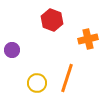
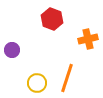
red hexagon: moved 1 px up
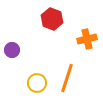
orange cross: moved 1 px left
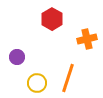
red hexagon: rotated 10 degrees clockwise
purple circle: moved 5 px right, 7 px down
orange line: moved 1 px right
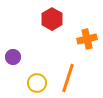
purple circle: moved 4 px left
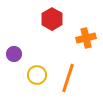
orange cross: moved 1 px left, 1 px up
purple circle: moved 1 px right, 3 px up
yellow circle: moved 8 px up
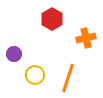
yellow circle: moved 2 px left
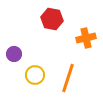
red hexagon: rotated 20 degrees counterclockwise
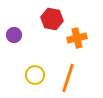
orange cross: moved 9 px left
purple circle: moved 19 px up
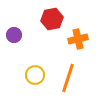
red hexagon: rotated 20 degrees counterclockwise
orange cross: moved 1 px right, 1 px down
